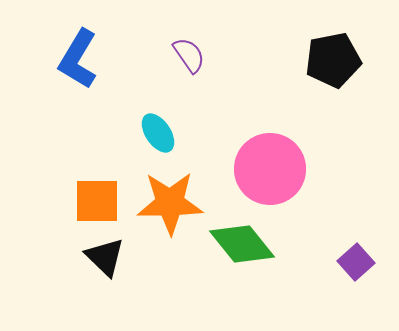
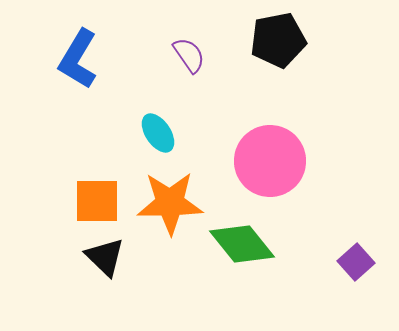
black pentagon: moved 55 px left, 20 px up
pink circle: moved 8 px up
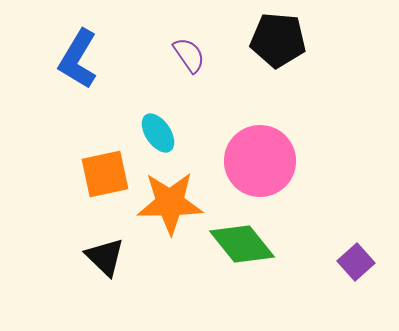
black pentagon: rotated 16 degrees clockwise
pink circle: moved 10 px left
orange square: moved 8 px right, 27 px up; rotated 12 degrees counterclockwise
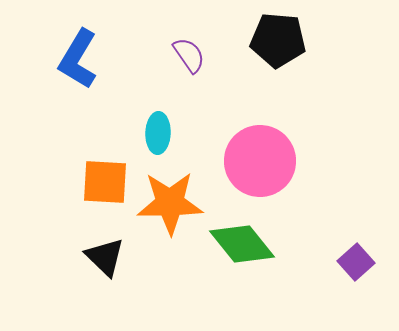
cyan ellipse: rotated 36 degrees clockwise
orange square: moved 8 px down; rotated 15 degrees clockwise
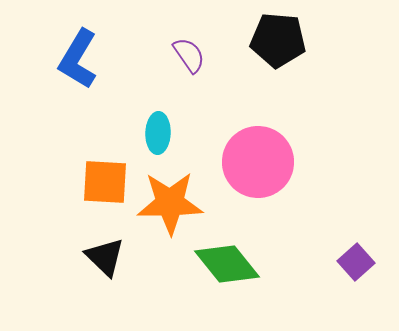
pink circle: moved 2 px left, 1 px down
green diamond: moved 15 px left, 20 px down
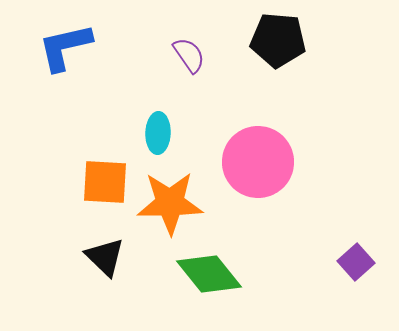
blue L-shape: moved 13 px left, 12 px up; rotated 46 degrees clockwise
green diamond: moved 18 px left, 10 px down
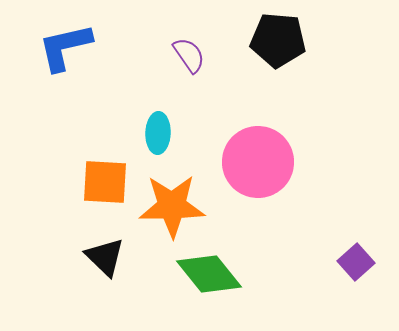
orange star: moved 2 px right, 3 px down
